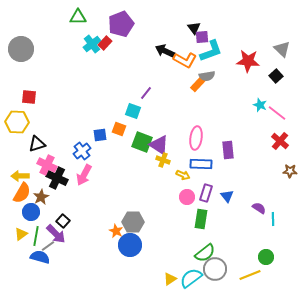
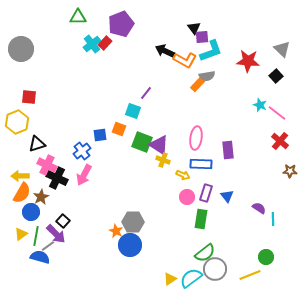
yellow hexagon at (17, 122): rotated 25 degrees counterclockwise
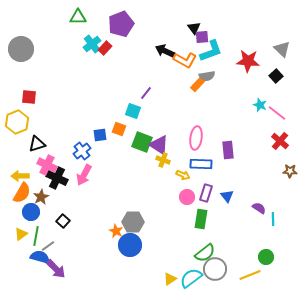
red rectangle at (105, 43): moved 5 px down
purple arrow at (56, 234): moved 35 px down
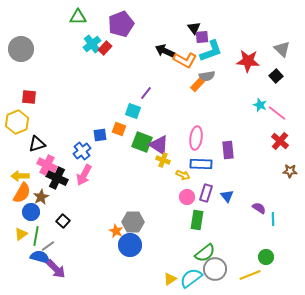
green rectangle at (201, 219): moved 4 px left, 1 px down
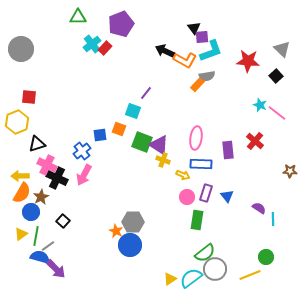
red cross at (280, 141): moved 25 px left
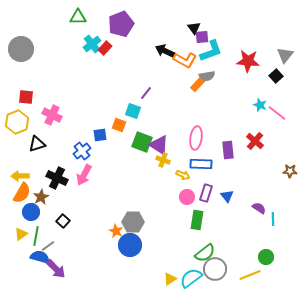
gray triangle at (282, 49): moved 3 px right, 6 px down; rotated 24 degrees clockwise
red square at (29, 97): moved 3 px left
orange square at (119, 129): moved 4 px up
pink cross at (47, 165): moved 5 px right, 50 px up
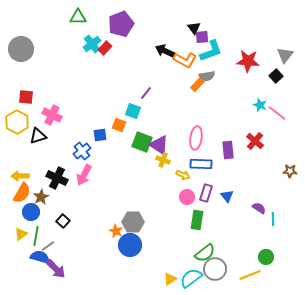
yellow hexagon at (17, 122): rotated 10 degrees counterclockwise
black triangle at (37, 144): moved 1 px right, 8 px up
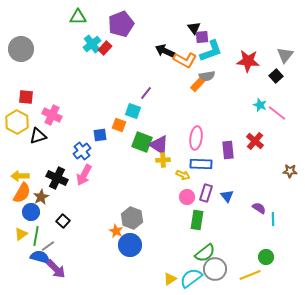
yellow cross at (163, 160): rotated 24 degrees counterclockwise
gray hexagon at (133, 222): moved 1 px left, 4 px up; rotated 20 degrees clockwise
